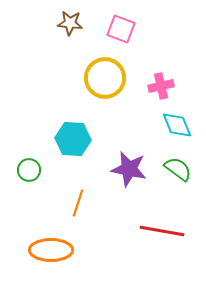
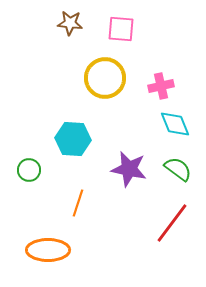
pink square: rotated 16 degrees counterclockwise
cyan diamond: moved 2 px left, 1 px up
red line: moved 10 px right, 8 px up; rotated 63 degrees counterclockwise
orange ellipse: moved 3 px left
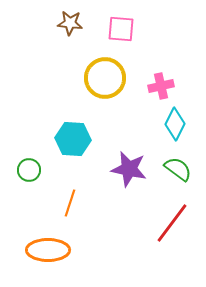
cyan diamond: rotated 48 degrees clockwise
orange line: moved 8 px left
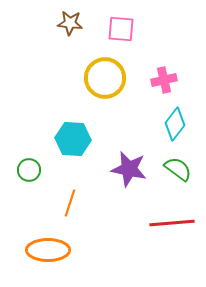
pink cross: moved 3 px right, 6 px up
cyan diamond: rotated 12 degrees clockwise
red line: rotated 48 degrees clockwise
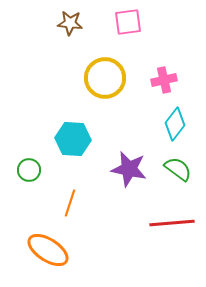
pink square: moved 7 px right, 7 px up; rotated 12 degrees counterclockwise
orange ellipse: rotated 33 degrees clockwise
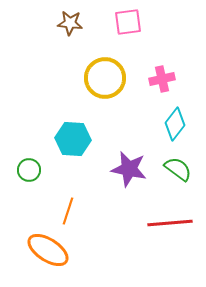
pink cross: moved 2 px left, 1 px up
orange line: moved 2 px left, 8 px down
red line: moved 2 px left
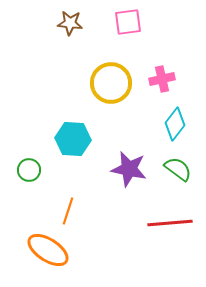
yellow circle: moved 6 px right, 5 px down
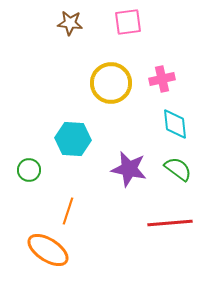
cyan diamond: rotated 44 degrees counterclockwise
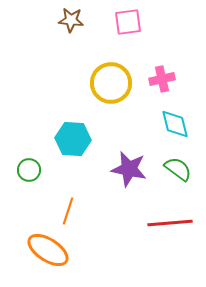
brown star: moved 1 px right, 3 px up
cyan diamond: rotated 8 degrees counterclockwise
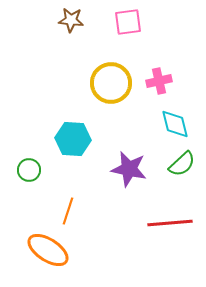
pink cross: moved 3 px left, 2 px down
green semicircle: moved 4 px right, 5 px up; rotated 100 degrees clockwise
